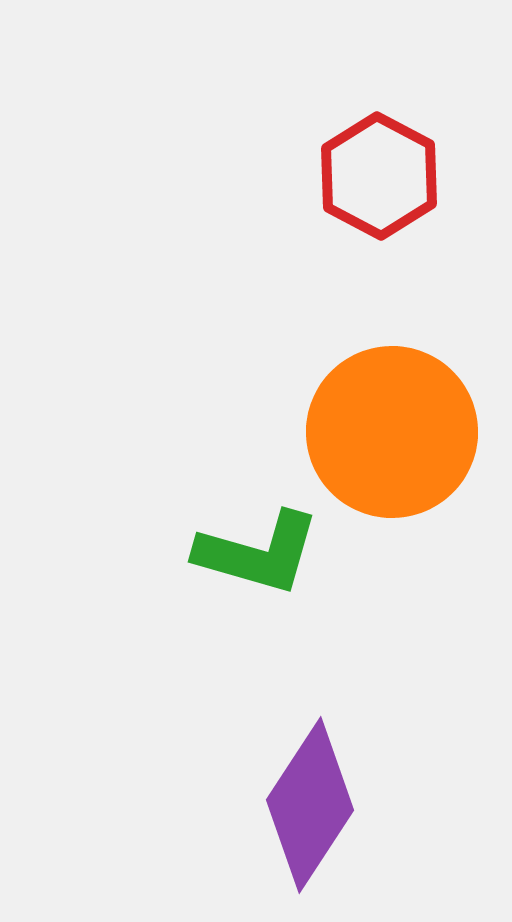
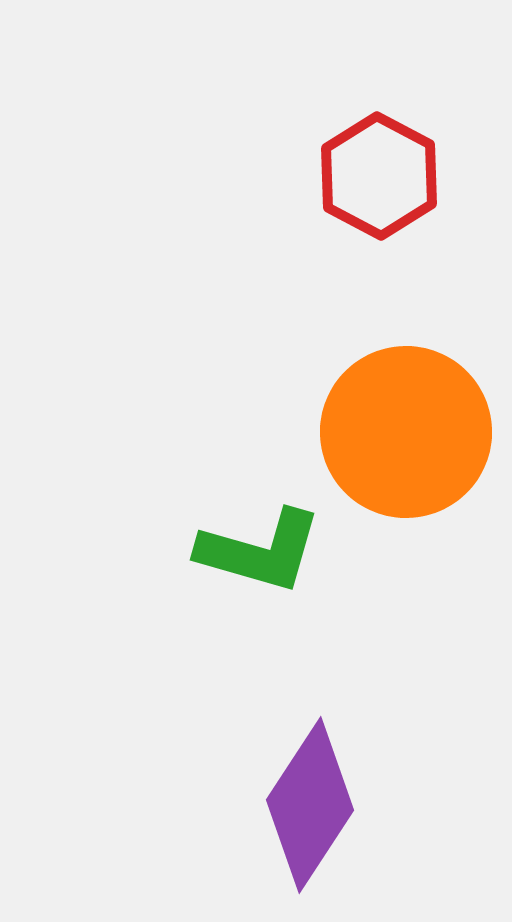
orange circle: moved 14 px right
green L-shape: moved 2 px right, 2 px up
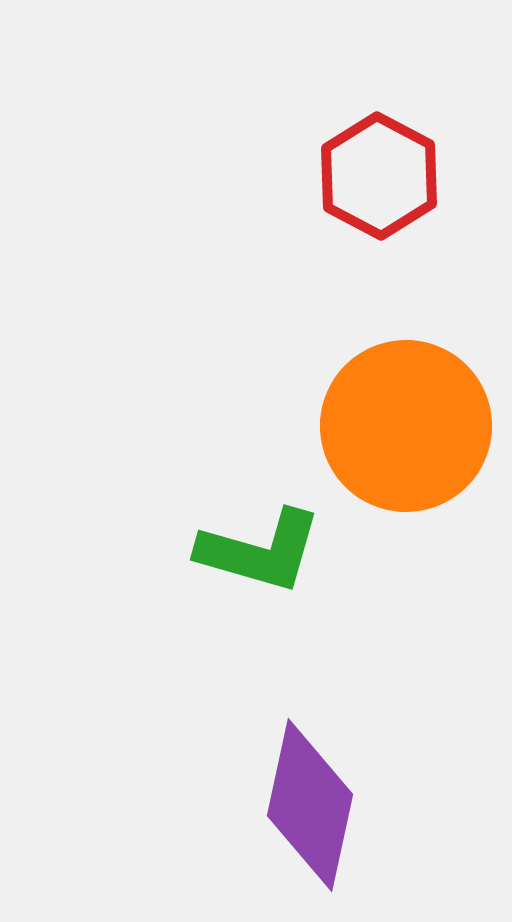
orange circle: moved 6 px up
purple diamond: rotated 21 degrees counterclockwise
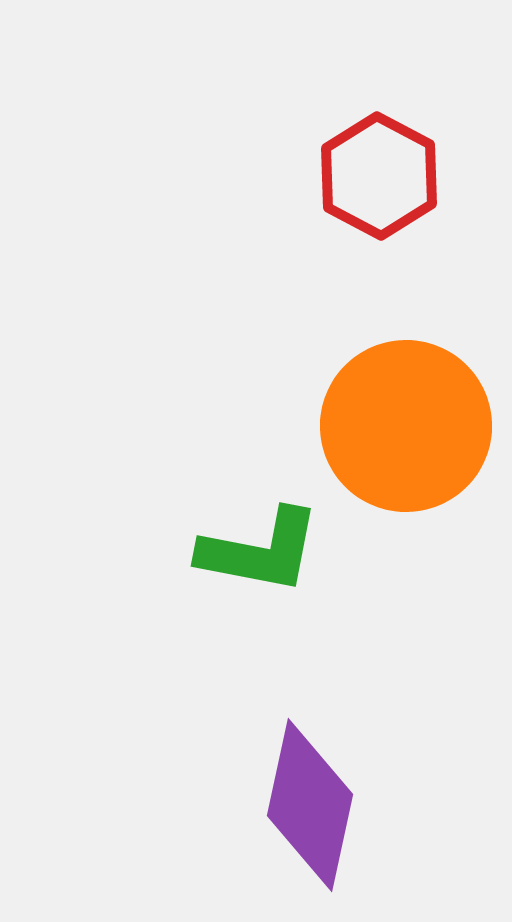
green L-shape: rotated 5 degrees counterclockwise
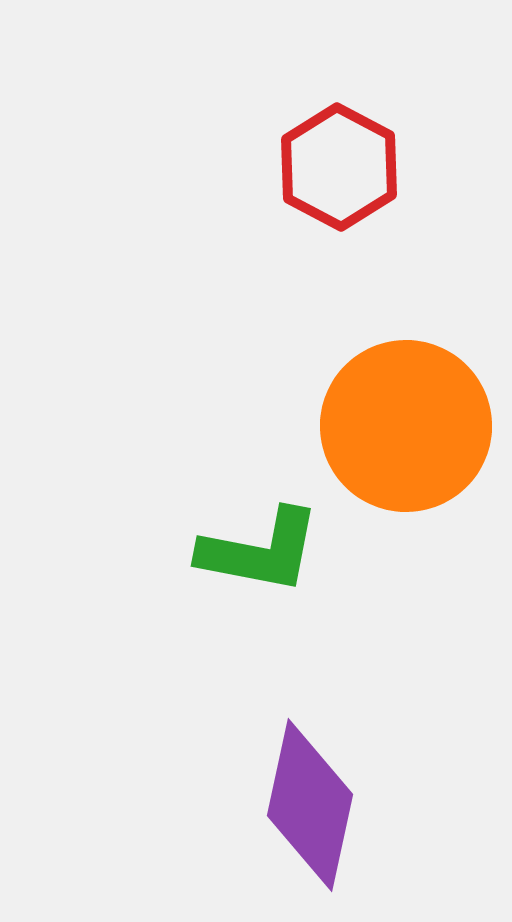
red hexagon: moved 40 px left, 9 px up
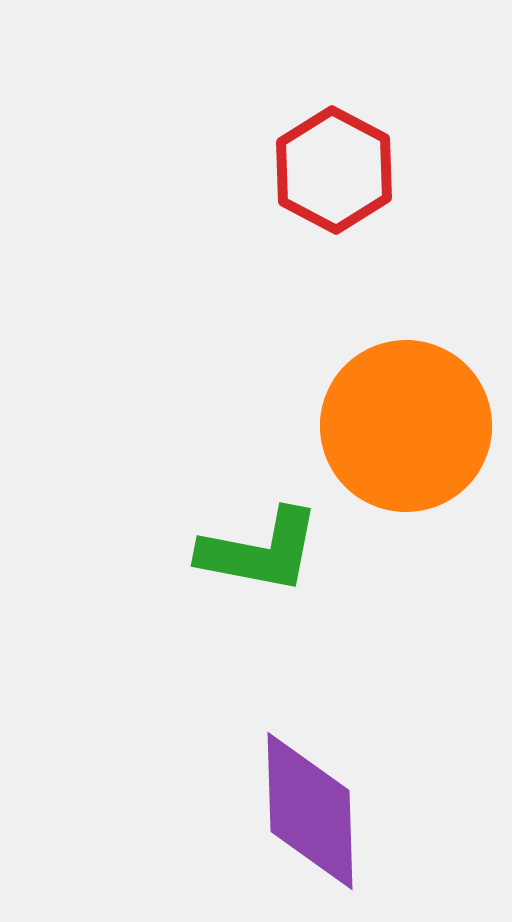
red hexagon: moved 5 px left, 3 px down
purple diamond: moved 6 px down; rotated 14 degrees counterclockwise
